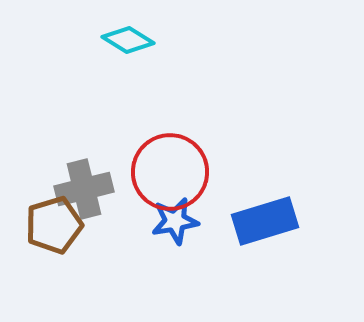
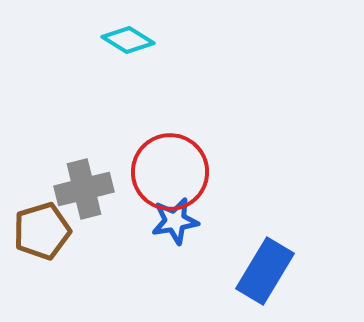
blue rectangle: moved 50 px down; rotated 42 degrees counterclockwise
brown pentagon: moved 12 px left, 6 px down
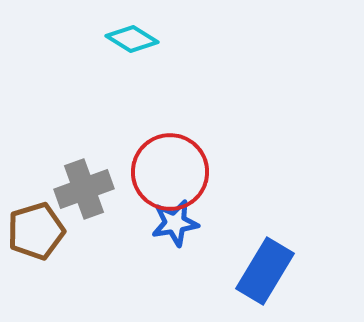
cyan diamond: moved 4 px right, 1 px up
gray cross: rotated 6 degrees counterclockwise
blue star: moved 2 px down
brown pentagon: moved 6 px left
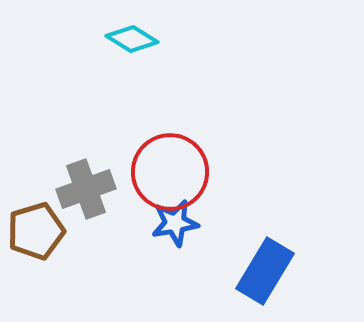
gray cross: moved 2 px right
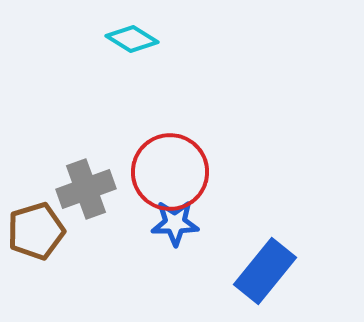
blue star: rotated 9 degrees clockwise
blue rectangle: rotated 8 degrees clockwise
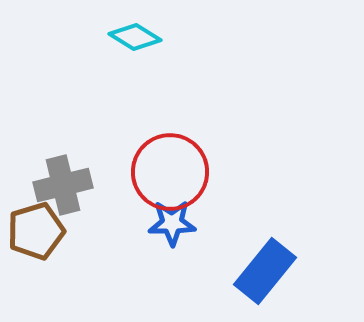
cyan diamond: moved 3 px right, 2 px up
gray cross: moved 23 px left, 4 px up; rotated 6 degrees clockwise
blue star: moved 3 px left
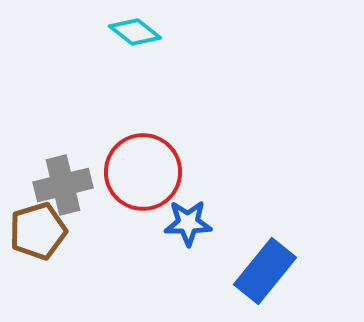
cyan diamond: moved 5 px up; rotated 6 degrees clockwise
red circle: moved 27 px left
blue star: moved 16 px right
brown pentagon: moved 2 px right
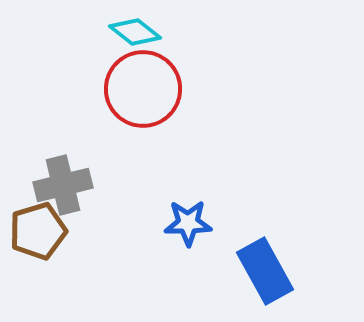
red circle: moved 83 px up
blue rectangle: rotated 68 degrees counterclockwise
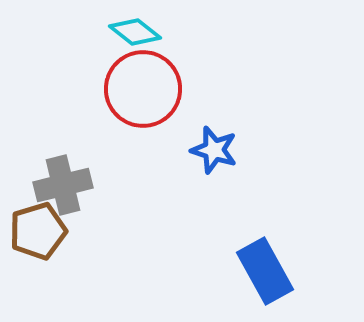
blue star: moved 26 px right, 73 px up; rotated 18 degrees clockwise
